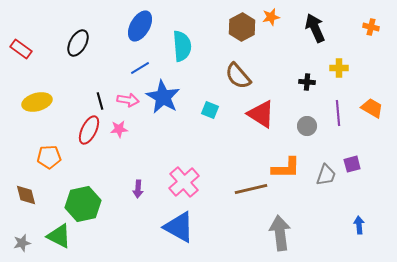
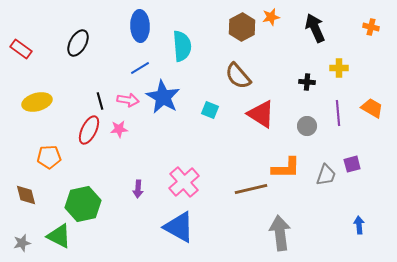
blue ellipse: rotated 32 degrees counterclockwise
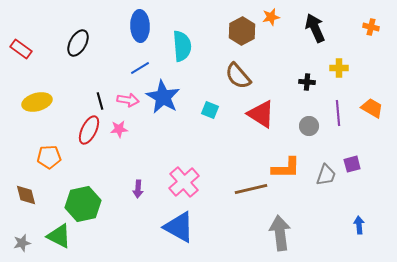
brown hexagon: moved 4 px down
gray circle: moved 2 px right
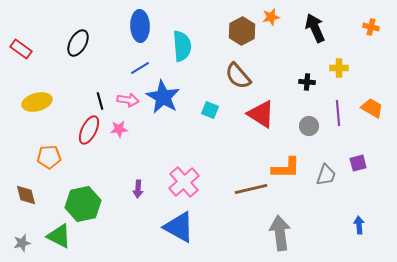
purple square: moved 6 px right, 1 px up
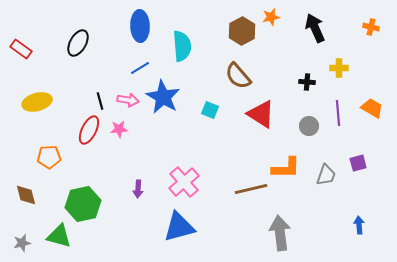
blue triangle: rotated 44 degrees counterclockwise
green triangle: rotated 12 degrees counterclockwise
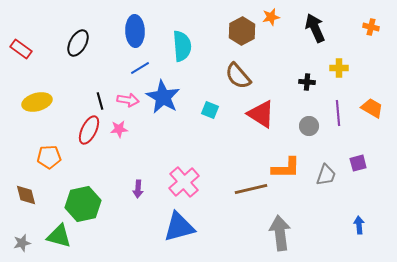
blue ellipse: moved 5 px left, 5 px down
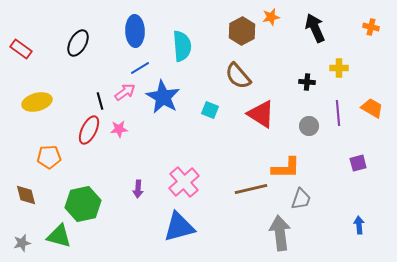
pink arrow: moved 3 px left, 8 px up; rotated 45 degrees counterclockwise
gray trapezoid: moved 25 px left, 24 px down
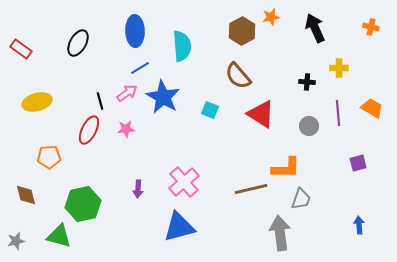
pink arrow: moved 2 px right, 1 px down
pink star: moved 7 px right
gray star: moved 6 px left, 2 px up
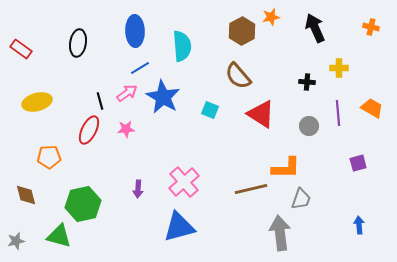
black ellipse: rotated 20 degrees counterclockwise
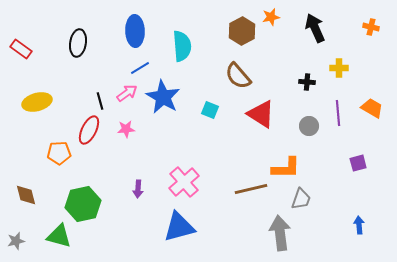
orange pentagon: moved 10 px right, 4 px up
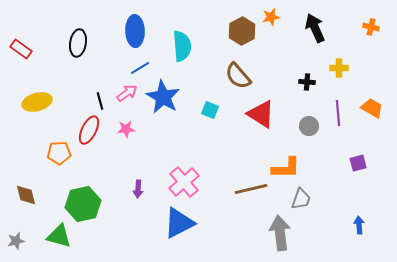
blue triangle: moved 4 px up; rotated 12 degrees counterclockwise
